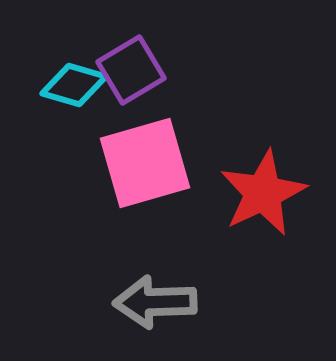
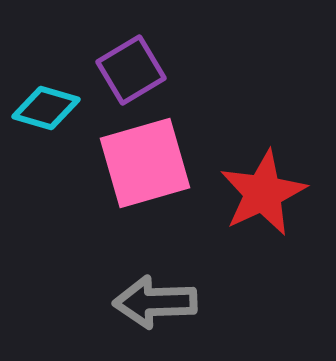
cyan diamond: moved 28 px left, 23 px down
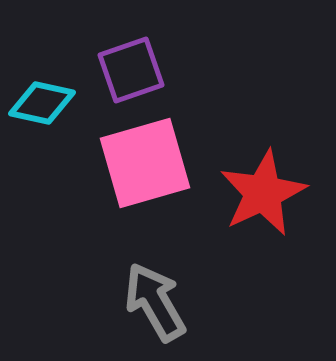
purple square: rotated 12 degrees clockwise
cyan diamond: moved 4 px left, 5 px up; rotated 4 degrees counterclockwise
gray arrow: rotated 62 degrees clockwise
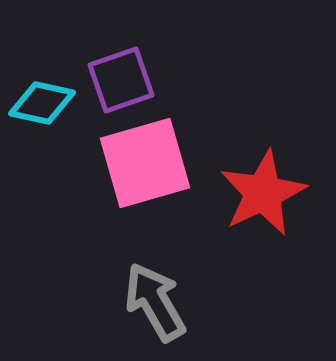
purple square: moved 10 px left, 10 px down
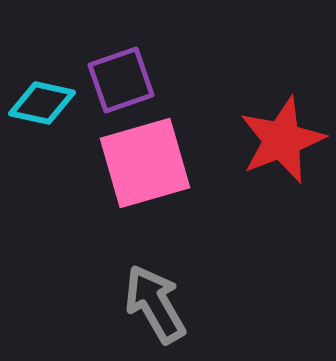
red star: moved 19 px right, 53 px up; rotated 4 degrees clockwise
gray arrow: moved 2 px down
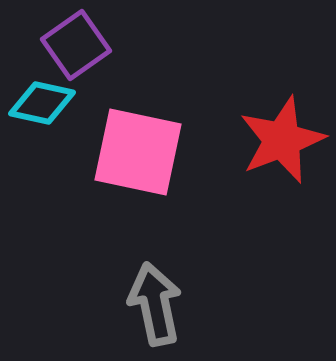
purple square: moved 45 px left, 35 px up; rotated 16 degrees counterclockwise
pink square: moved 7 px left, 11 px up; rotated 28 degrees clockwise
gray arrow: rotated 18 degrees clockwise
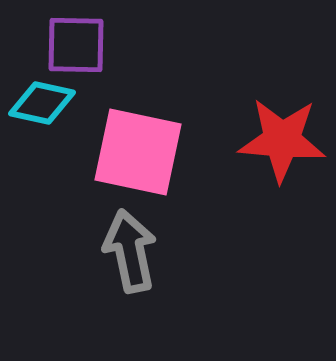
purple square: rotated 36 degrees clockwise
red star: rotated 26 degrees clockwise
gray arrow: moved 25 px left, 53 px up
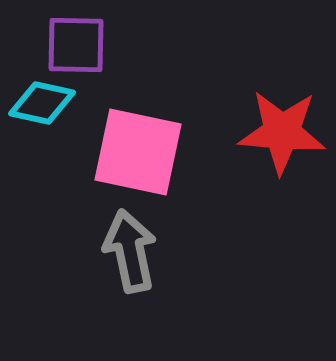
red star: moved 8 px up
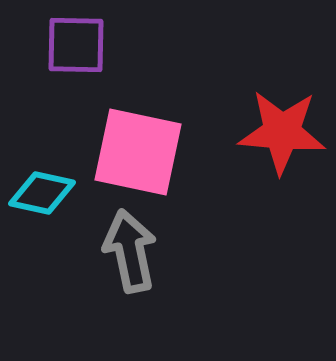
cyan diamond: moved 90 px down
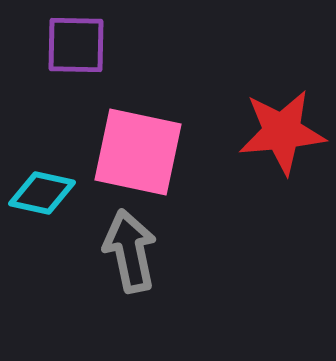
red star: rotated 10 degrees counterclockwise
